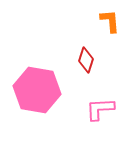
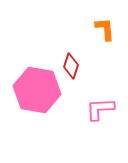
orange L-shape: moved 5 px left, 8 px down
red diamond: moved 15 px left, 6 px down
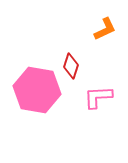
orange L-shape: rotated 70 degrees clockwise
pink L-shape: moved 2 px left, 12 px up
